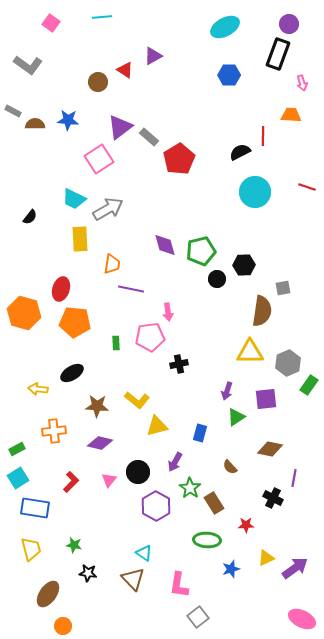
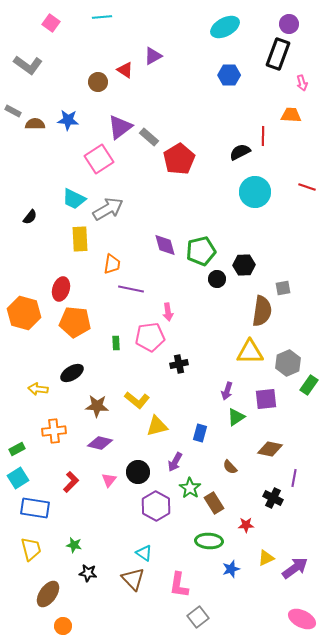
green ellipse at (207, 540): moved 2 px right, 1 px down
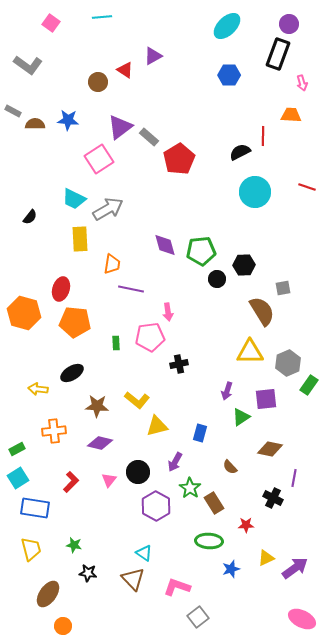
cyan ellipse at (225, 27): moved 2 px right, 1 px up; rotated 16 degrees counterclockwise
green pentagon at (201, 251): rotated 8 degrees clockwise
brown semicircle at (262, 311): rotated 40 degrees counterclockwise
green triangle at (236, 417): moved 5 px right
pink L-shape at (179, 585): moved 2 px left, 2 px down; rotated 100 degrees clockwise
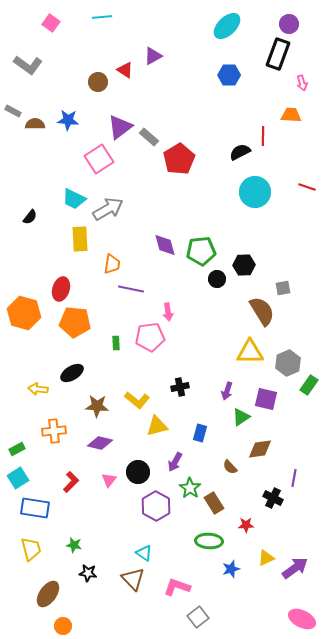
black cross at (179, 364): moved 1 px right, 23 px down
purple square at (266, 399): rotated 20 degrees clockwise
brown diamond at (270, 449): moved 10 px left; rotated 20 degrees counterclockwise
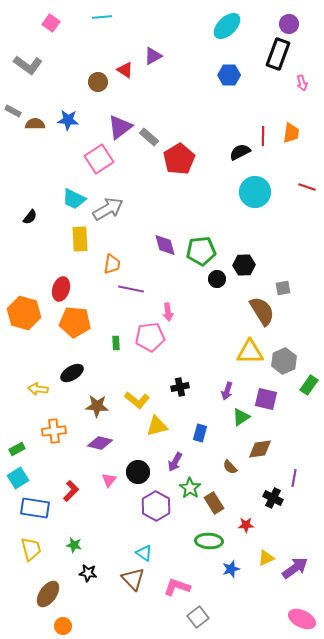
orange trapezoid at (291, 115): moved 18 px down; rotated 95 degrees clockwise
gray hexagon at (288, 363): moved 4 px left, 2 px up
red L-shape at (71, 482): moved 9 px down
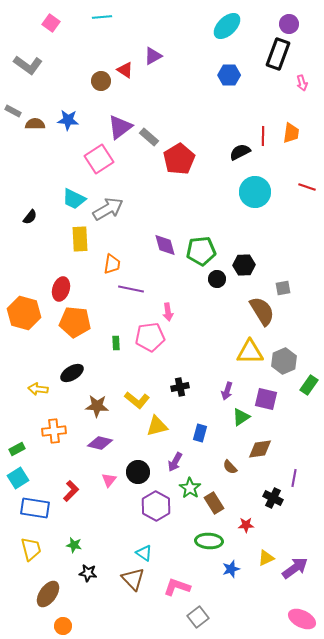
brown circle at (98, 82): moved 3 px right, 1 px up
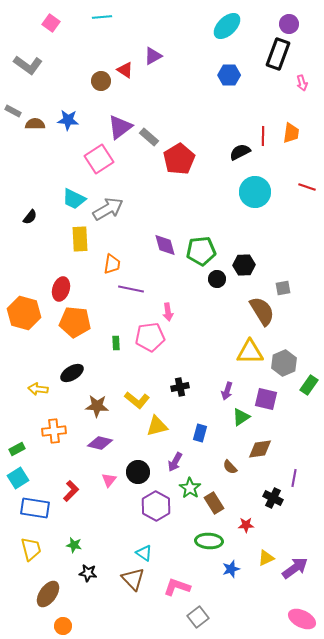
gray hexagon at (284, 361): moved 2 px down
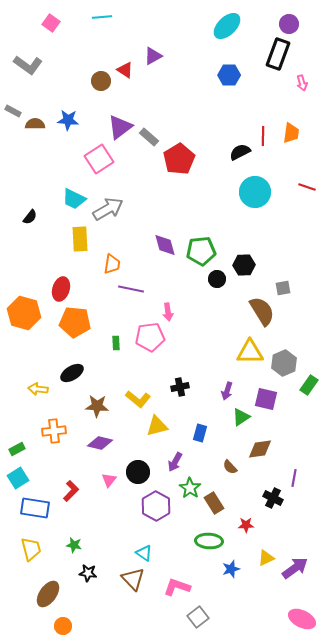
yellow L-shape at (137, 400): moved 1 px right, 1 px up
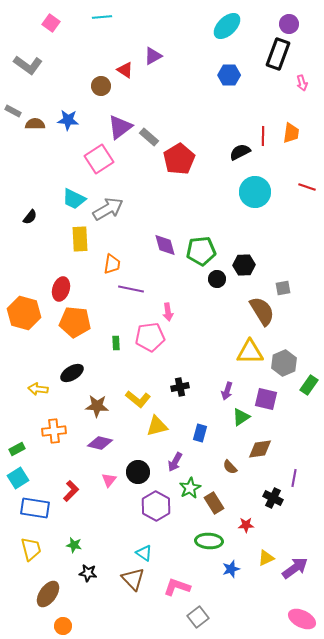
brown circle at (101, 81): moved 5 px down
green star at (190, 488): rotated 10 degrees clockwise
